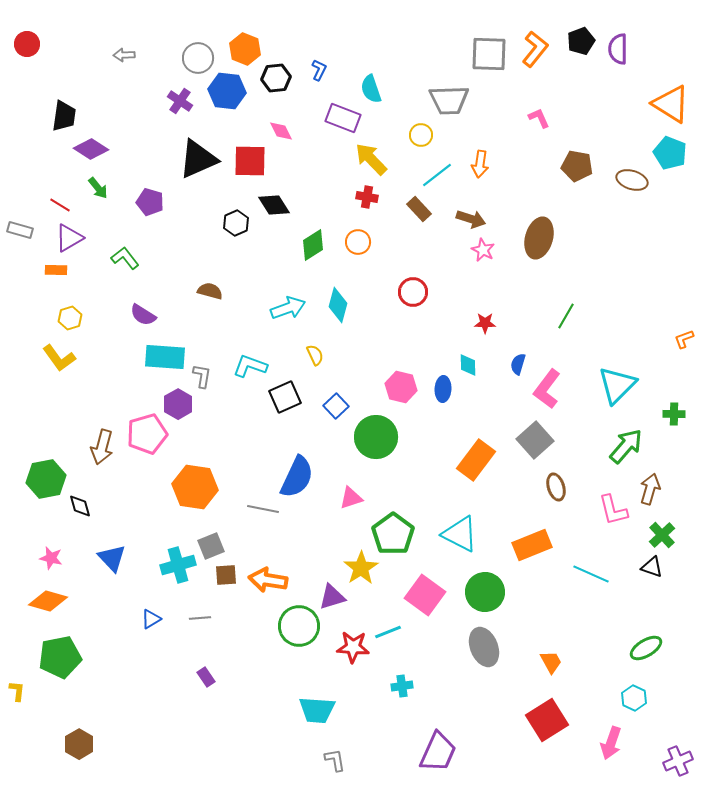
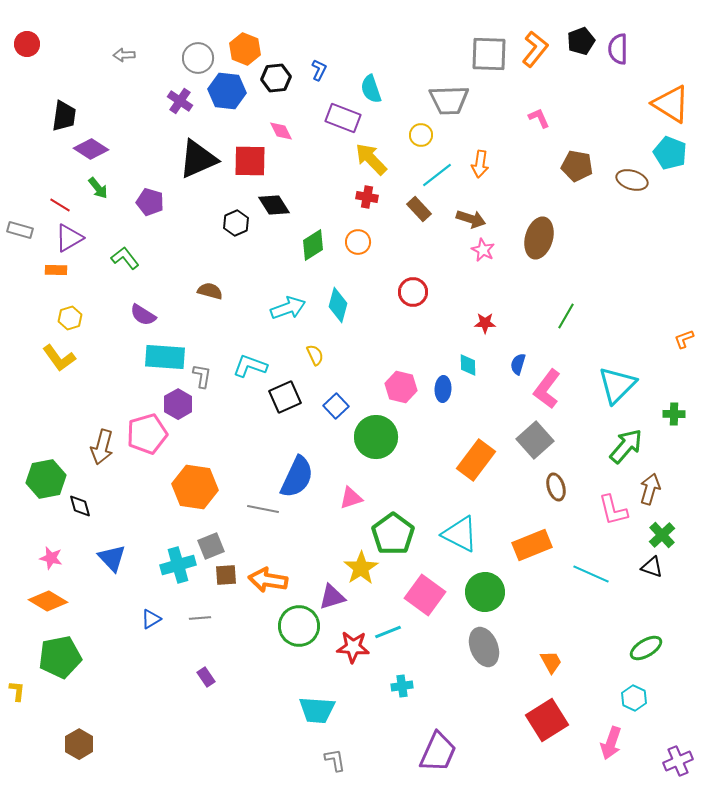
orange diamond at (48, 601): rotated 15 degrees clockwise
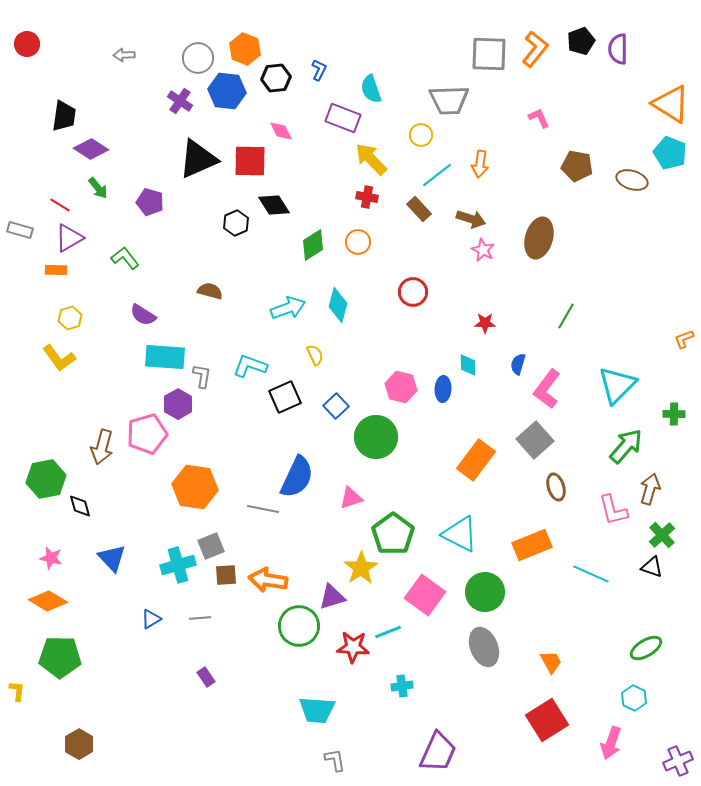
green pentagon at (60, 657): rotated 12 degrees clockwise
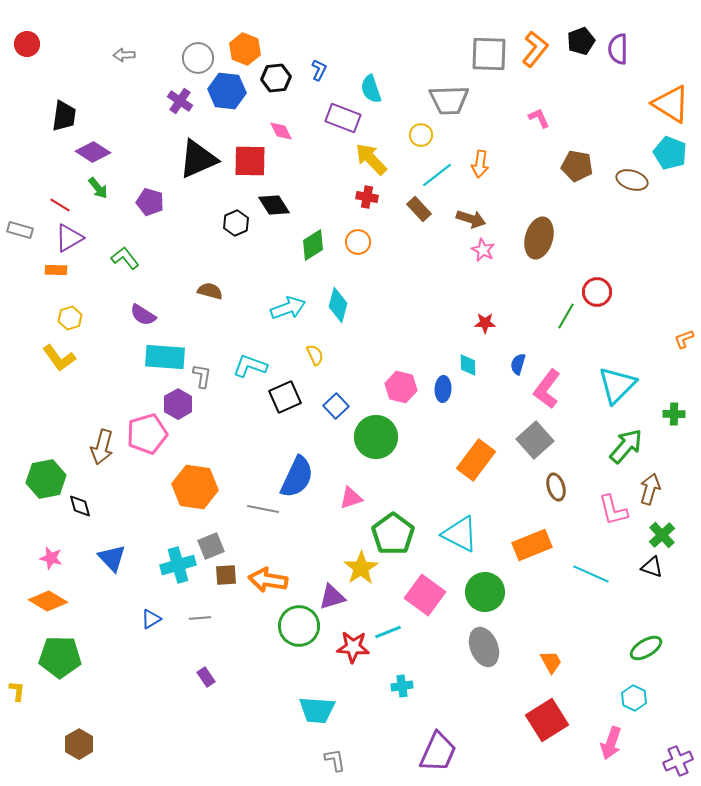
purple diamond at (91, 149): moved 2 px right, 3 px down
red circle at (413, 292): moved 184 px right
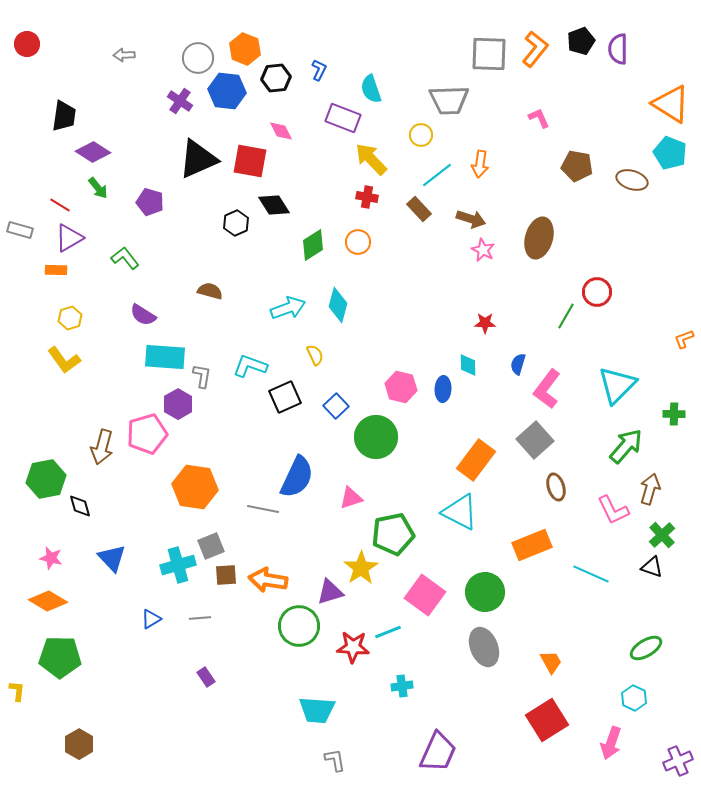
red square at (250, 161): rotated 9 degrees clockwise
yellow L-shape at (59, 358): moved 5 px right, 2 px down
pink L-shape at (613, 510): rotated 12 degrees counterclockwise
green pentagon at (393, 534): rotated 24 degrees clockwise
cyan triangle at (460, 534): moved 22 px up
purple triangle at (332, 597): moved 2 px left, 5 px up
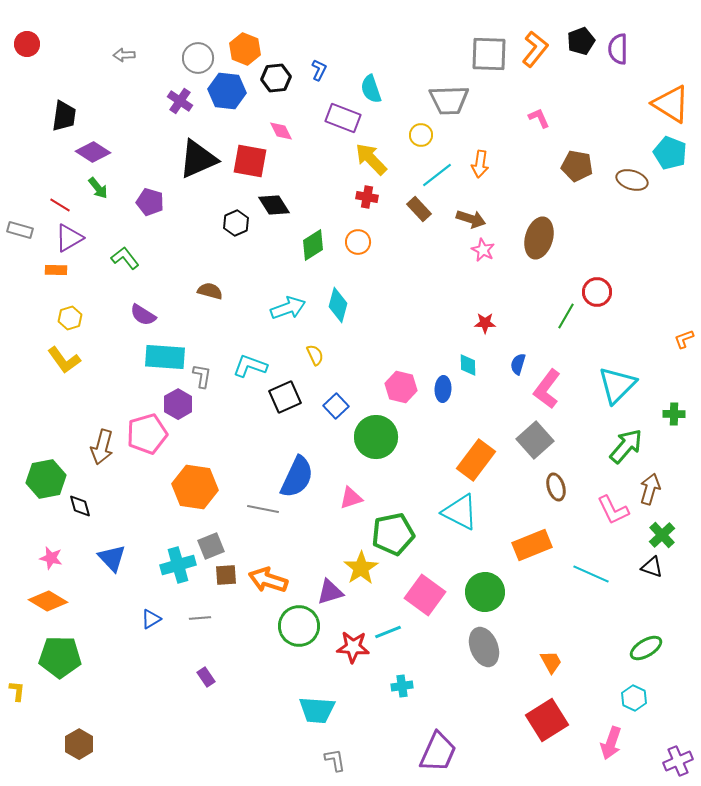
orange arrow at (268, 580): rotated 9 degrees clockwise
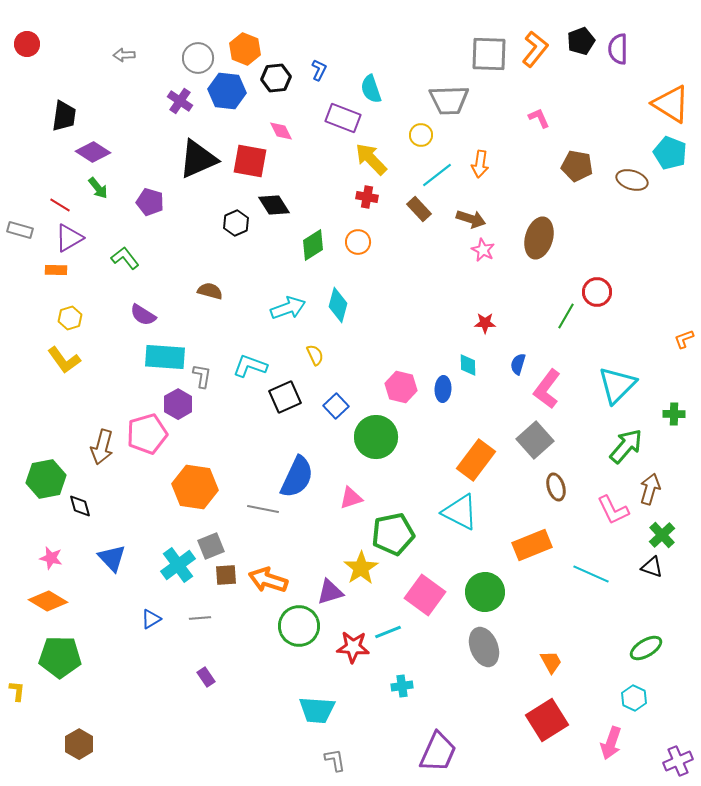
cyan cross at (178, 565): rotated 20 degrees counterclockwise
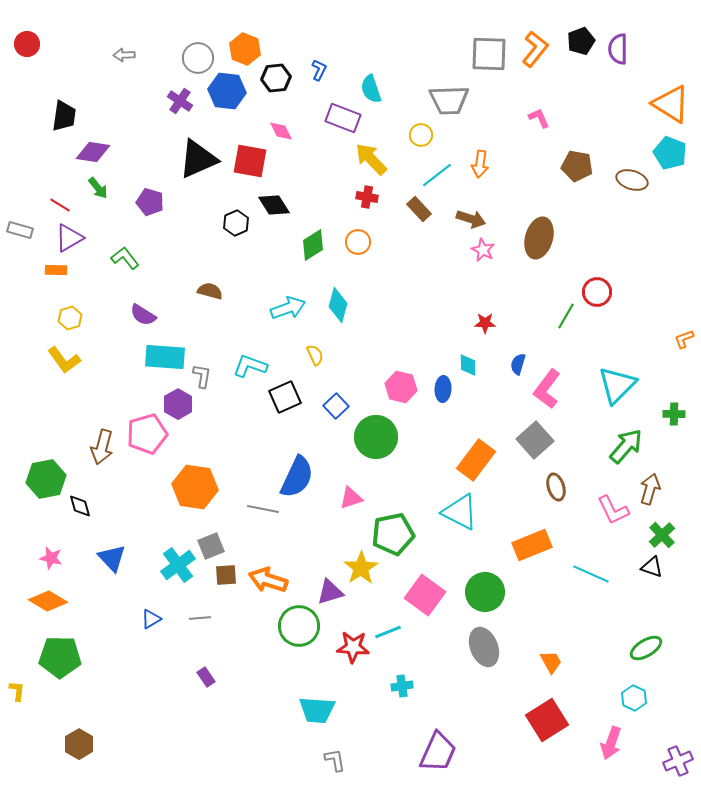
purple diamond at (93, 152): rotated 24 degrees counterclockwise
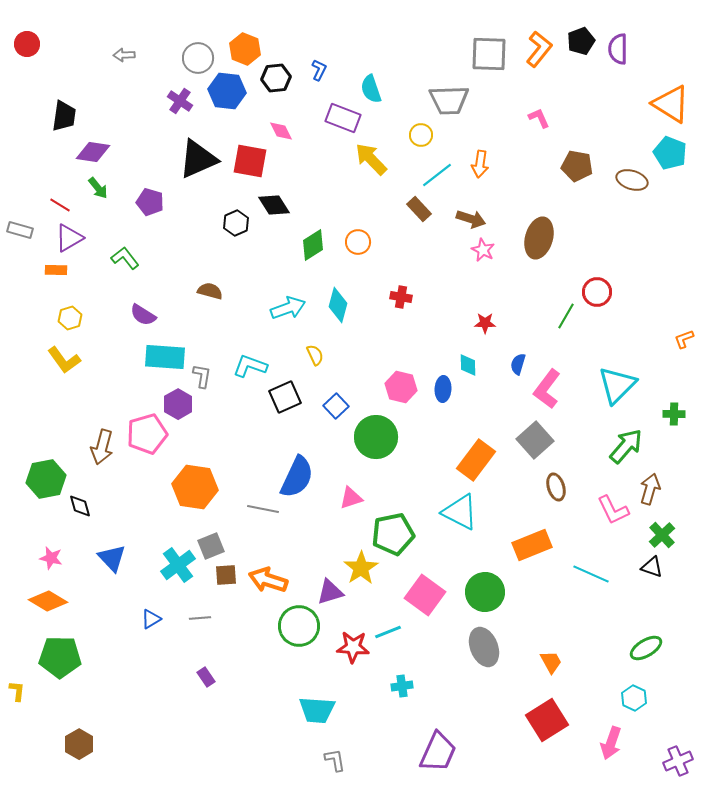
orange L-shape at (535, 49): moved 4 px right
red cross at (367, 197): moved 34 px right, 100 px down
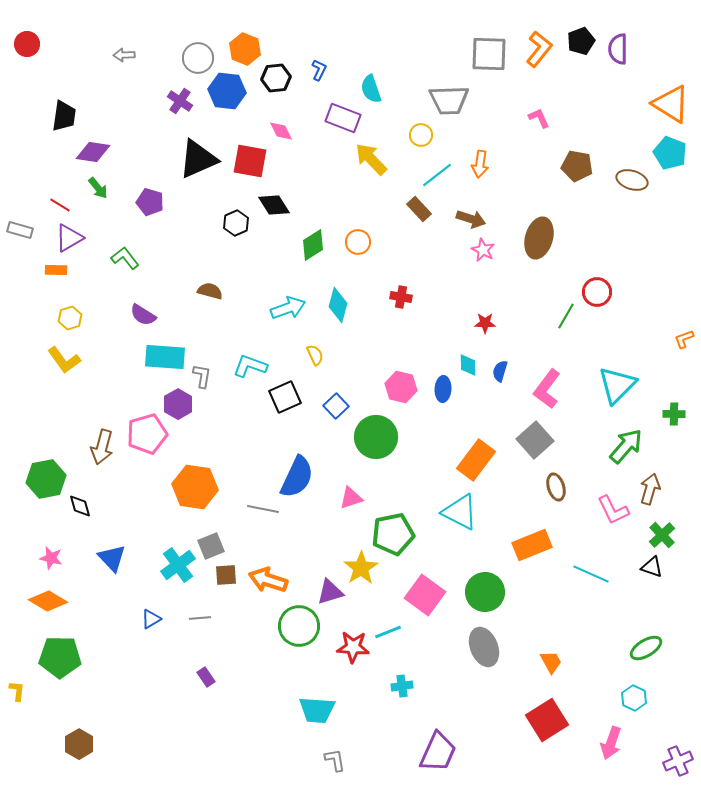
blue semicircle at (518, 364): moved 18 px left, 7 px down
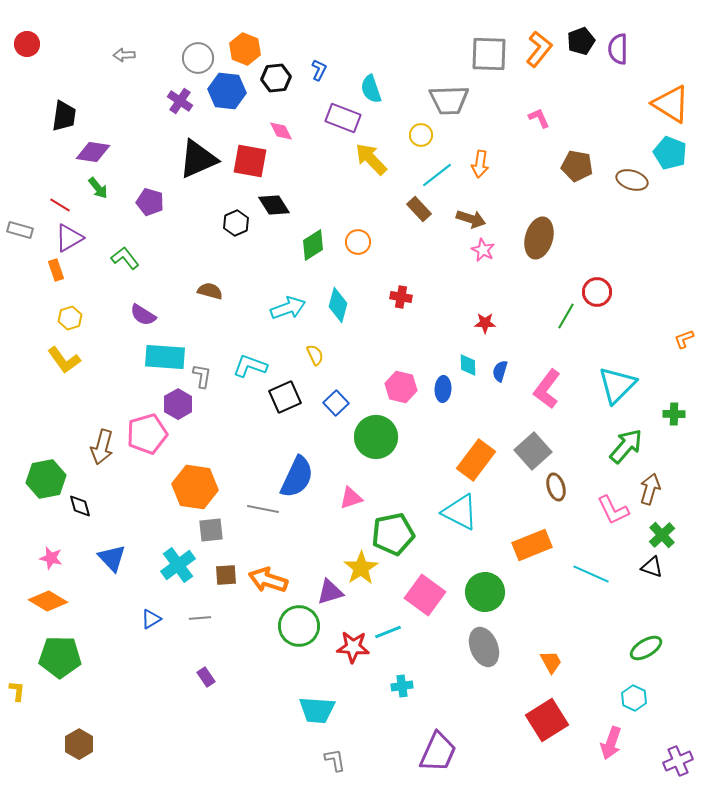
orange rectangle at (56, 270): rotated 70 degrees clockwise
blue square at (336, 406): moved 3 px up
gray square at (535, 440): moved 2 px left, 11 px down
gray square at (211, 546): moved 16 px up; rotated 16 degrees clockwise
